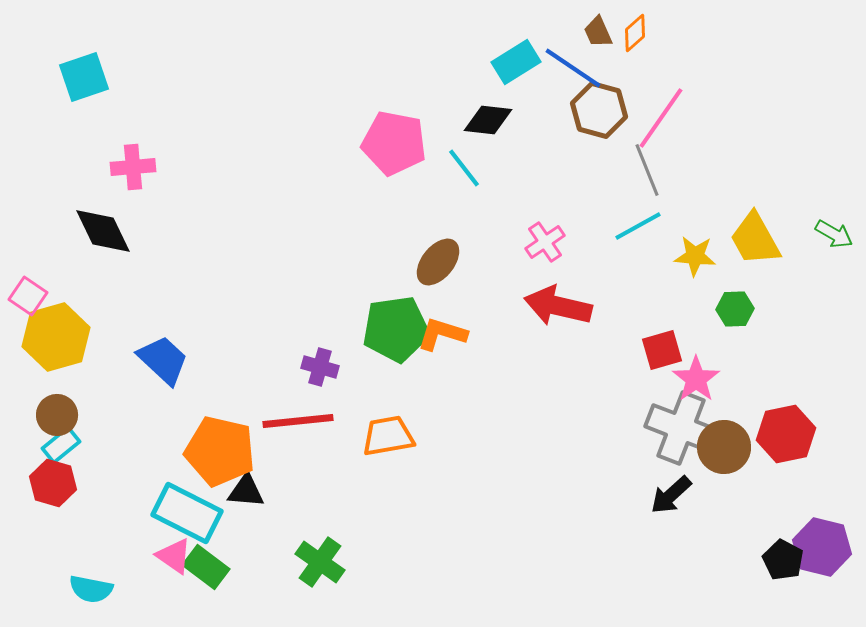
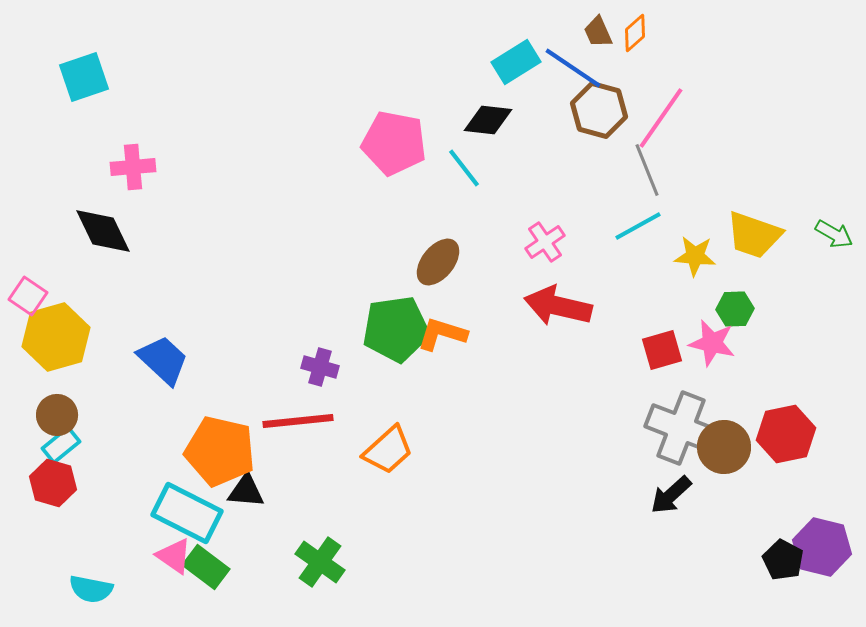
yellow trapezoid at (755, 239): moved 1 px left, 4 px up; rotated 42 degrees counterclockwise
pink star at (696, 379): moved 16 px right, 36 px up; rotated 24 degrees counterclockwise
orange trapezoid at (388, 436): moved 14 px down; rotated 148 degrees clockwise
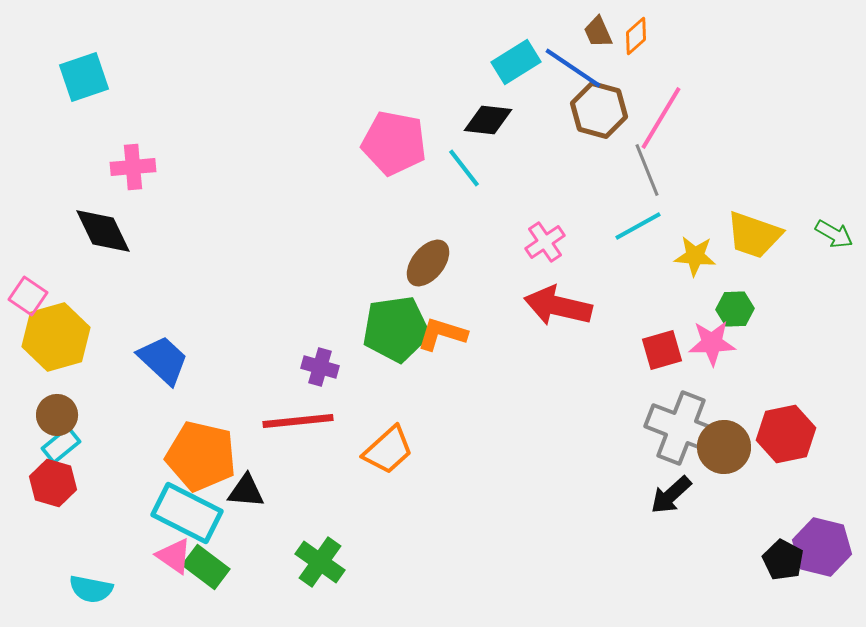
orange diamond at (635, 33): moved 1 px right, 3 px down
pink line at (661, 118): rotated 4 degrees counterclockwise
brown ellipse at (438, 262): moved 10 px left, 1 px down
pink star at (712, 343): rotated 15 degrees counterclockwise
orange pentagon at (220, 451): moved 19 px left, 5 px down
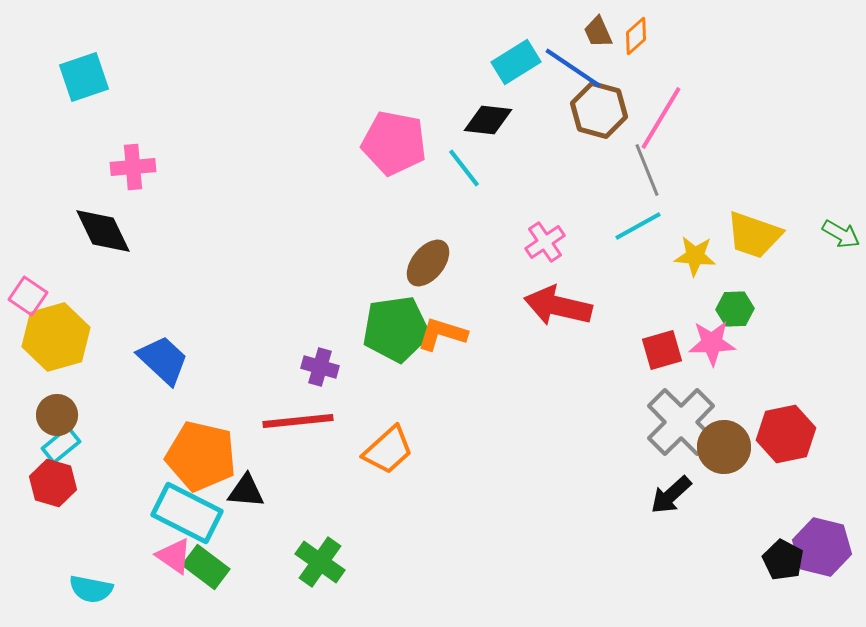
green arrow at (834, 234): moved 7 px right
gray cross at (681, 428): moved 6 px up; rotated 24 degrees clockwise
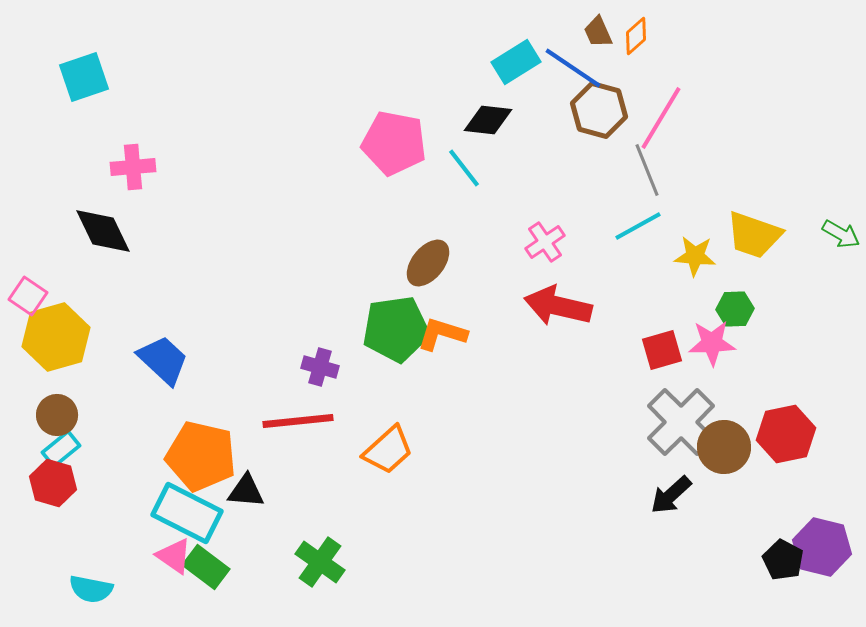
cyan rectangle at (61, 445): moved 4 px down
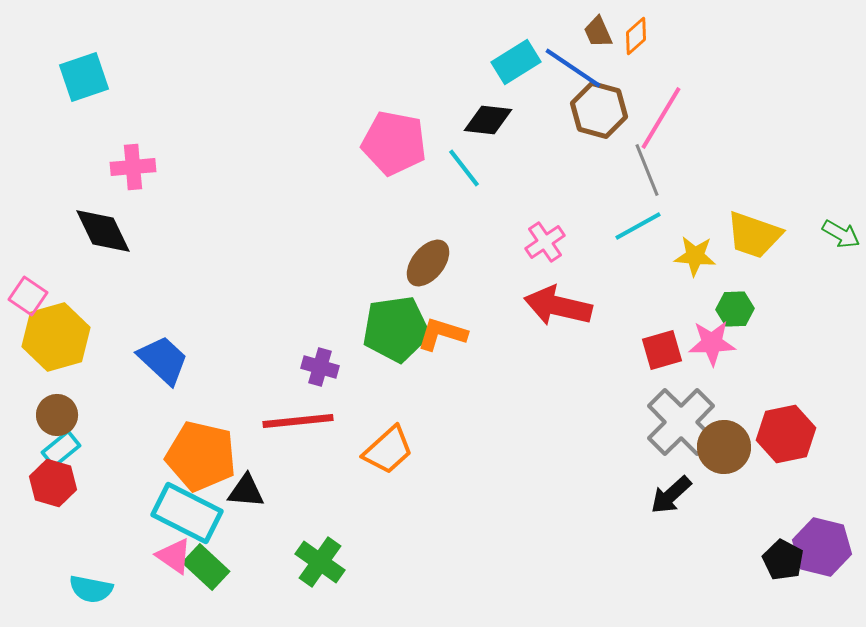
green rectangle at (206, 567): rotated 6 degrees clockwise
